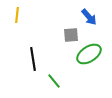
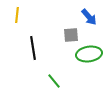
green ellipse: rotated 25 degrees clockwise
black line: moved 11 px up
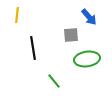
green ellipse: moved 2 px left, 5 px down
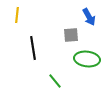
blue arrow: rotated 12 degrees clockwise
green ellipse: rotated 15 degrees clockwise
green line: moved 1 px right
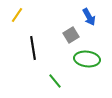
yellow line: rotated 28 degrees clockwise
gray square: rotated 28 degrees counterclockwise
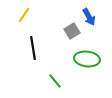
yellow line: moved 7 px right
gray square: moved 1 px right, 4 px up
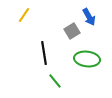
black line: moved 11 px right, 5 px down
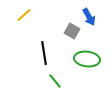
yellow line: rotated 14 degrees clockwise
gray square: rotated 28 degrees counterclockwise
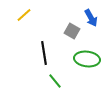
blue arrow: moved 2 px right, 1 px down
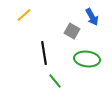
blue arrow: moved 1 px right, 1 px up
